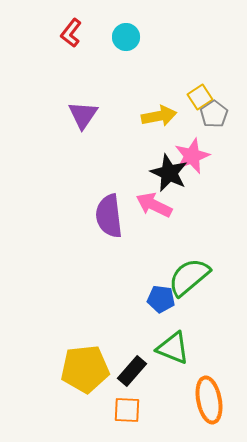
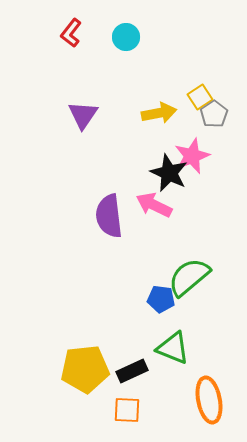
yellow arrow: moved 3 px up
black rectangle: rotated 24 degrees clockwise
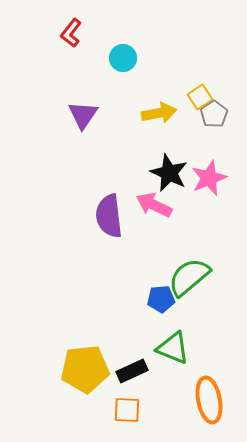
cyan circle: moved 3 px left, 21 px down
pink star: moved 17 px right, 22 px down
blue pentagon: rotated 12 degrees counterclockwise
